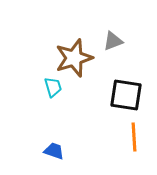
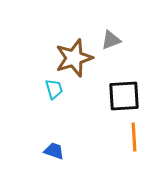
gray triangle: moved 2 px left, 1 px up
cyan trapezoid: moved 1 px right, 2 px down
black square: moved 2 px left, 1 px down; rotated 12 degrees counterclockwise
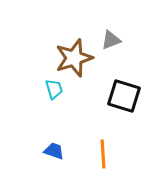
black square: rotated 20 degrees clockwise
orange line: moved 31 px left, 17 px down
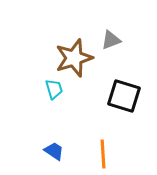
blue trapezoid: rotated 15 degrees clockwise
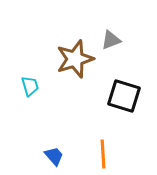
brown star: moved 1 px right, 1 px down
cyan trapezoid: moved 24 px left, 3 px up
blue trapezoid: moved 5 px down; rotated 15 degrees clockwise
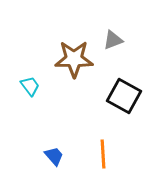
gray triangle: moved 2 px right
brown star: moved 1 px left; rotated 18 degrees clockwise
cyan trapezoid: rotated 20 degrees counterclockwise
black square: rotated 12 degrees clockwise
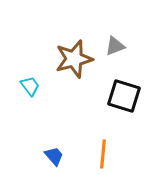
gray triangle: moved 2 px right, 6 px down
brown star: rotated 15 degrees counterclockwise
black square: rotated 12 degrees counterclockwise
orange line: rotated 8 degrees clockwise
